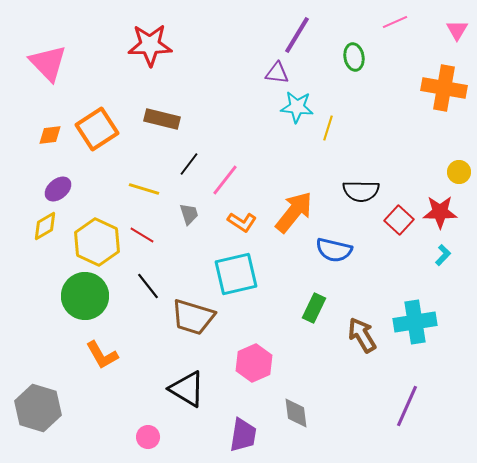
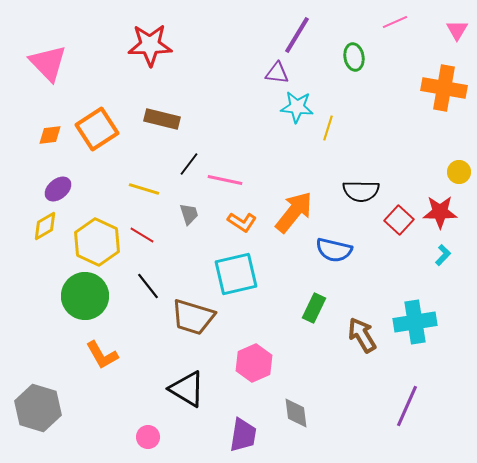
pink line at (225, 180): rotated 64 degrees clockwise
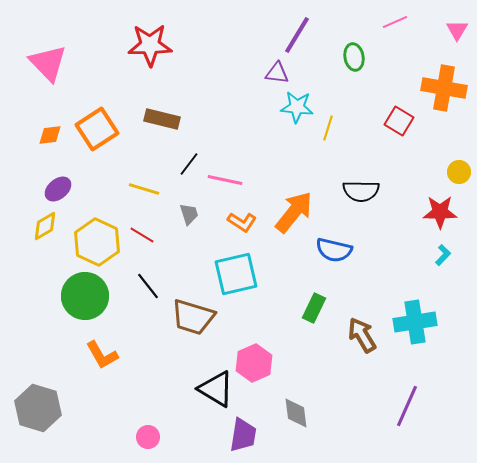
red square at (399, 220): moved 99 px up; rotated 12 degrees counterclockwise
black triangle at (187, 389): moved 29 px right
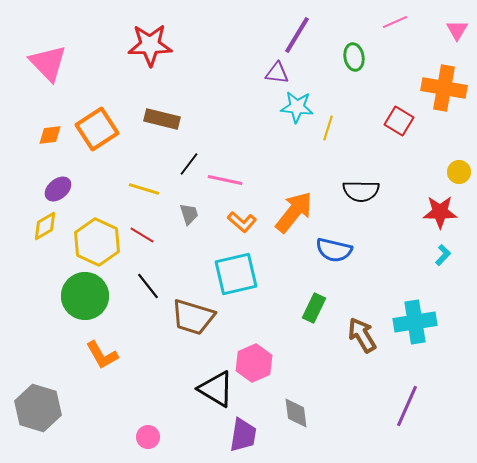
orange L-shape at (242, 222): rotated 8 degrees clockwise
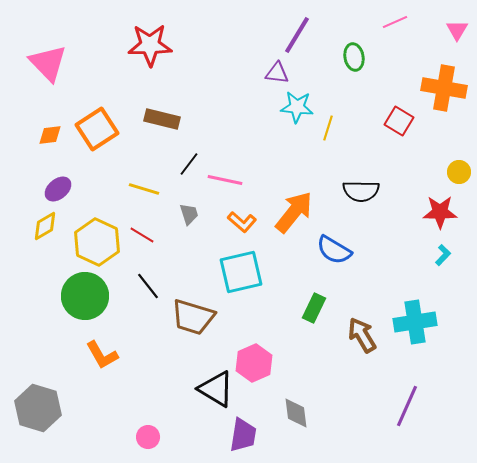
blue semicircle at (334, 250): rotated 18 degrees clockwise
cyan square at (236, 274): moved 5 px right, 2 px up
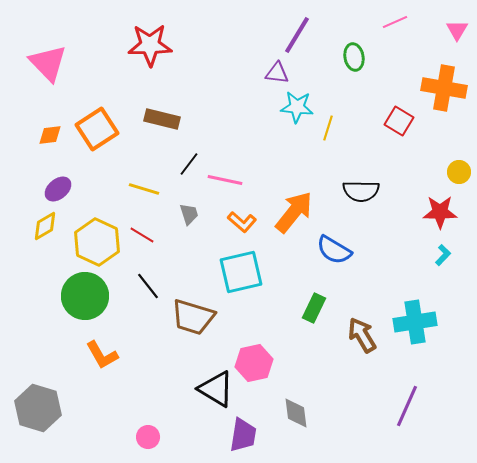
pink hexagon at (254, 363): rotated 12 degrees clockwise
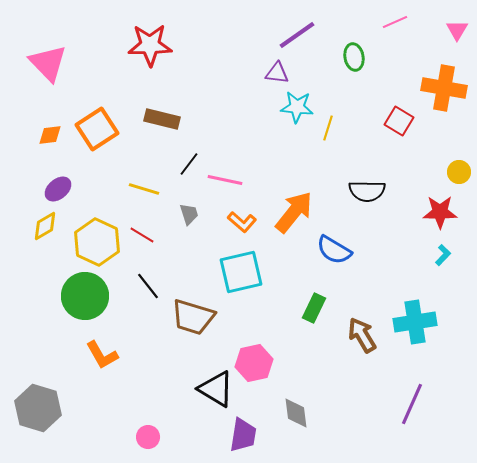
purple line at (297, 35): rotated 24 degrees clockwise
black semicircle at (361, 191): moved 6 px right
purple line at (407, 406): moved 5 px right, 2 px up
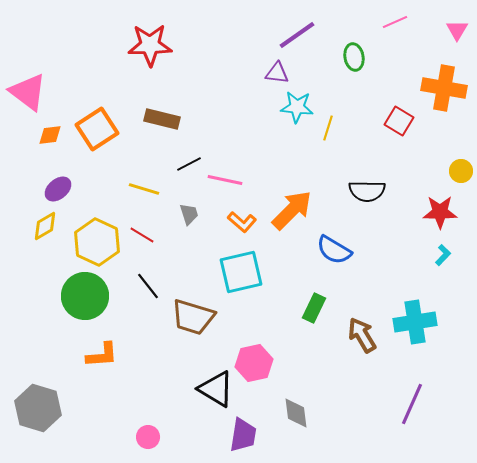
pink triangle at (48, 63): moved 20 px left, 29 px down; rotated 9 degrees counterclockwise
black line at (189, 164): rotated 25 degrees clockwise
yellow circle at (459, 172): moved 2 px right, 1 px up
orange arrow at (294, 212): moved 2 px left, 2 px up; rotated 6 degrees clockwise
orange L-shape at (102, 355): rotated 64 degrees counterclockwise
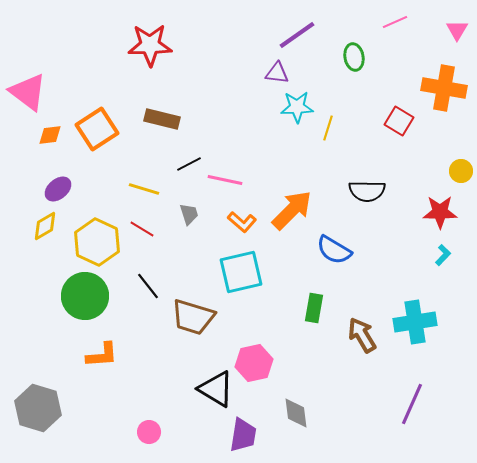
cyan star at (297, 107): rotated 8 degrees counterclockwise
red line at (142, 235): moved 6 px up
green rectangle at (314, 308): rotated 16 degrees counterclockwise
pink circle at (148, 437): moved 1 px right, 5 px up
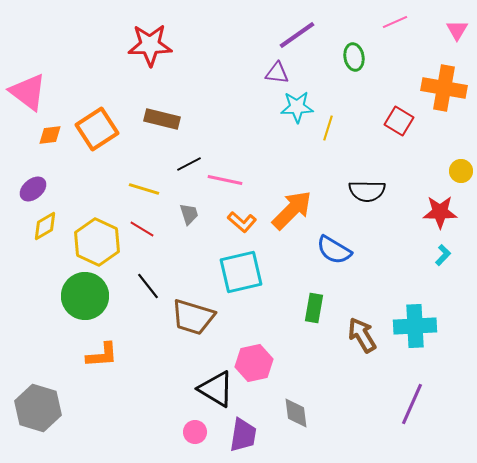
purple ellipse at (58, 189): moved 25 px left
cyan cross at (415, 322): moved 4 px down; rotated 6 degrees clockwise
pink circle at (149, 432): moved 46 px right
